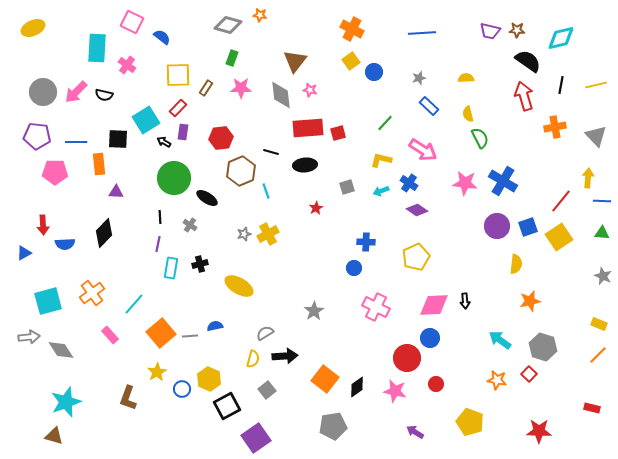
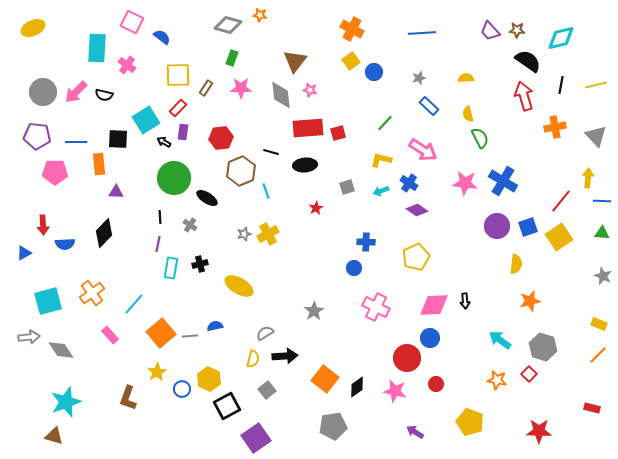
purple trapezoid at (490, 31): rotated 35 degrees clockwise
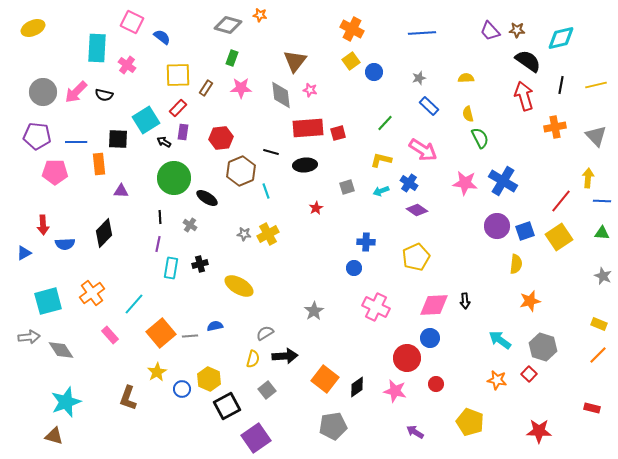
purple triangle at (116, 192): moved 5 px right, 1 px up
blue square at (528, 227): moved 3 px left, 4 px down
gray star at (244, 234): rotated 24 degrees clockwise
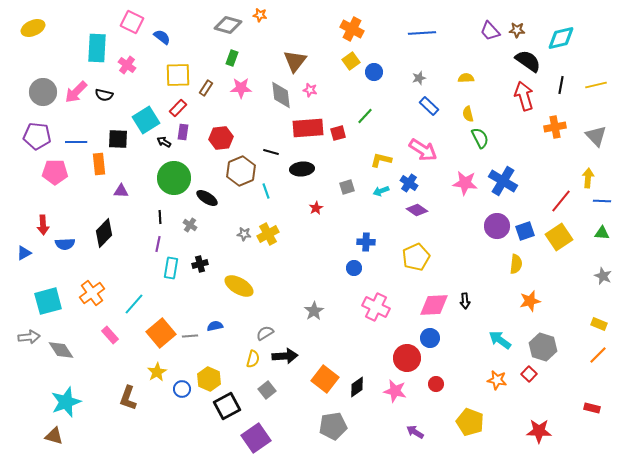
green line at (385, 123): moved 20 px left, 7 px up
black ellipse at (305, 165): moved 3 px left, 4 px down
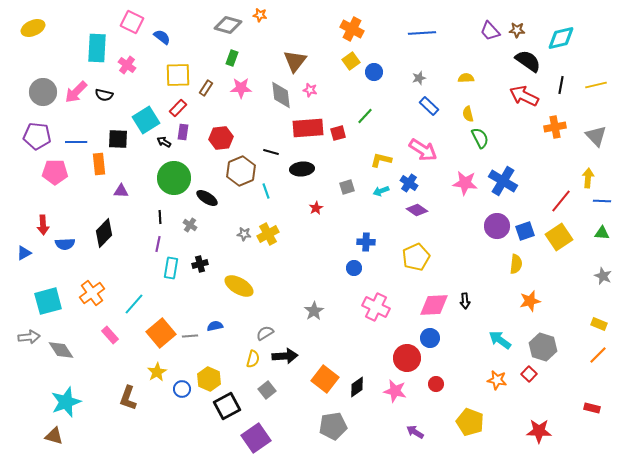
red arrow at (524, 96): rotated 48 degrees counterclockwise
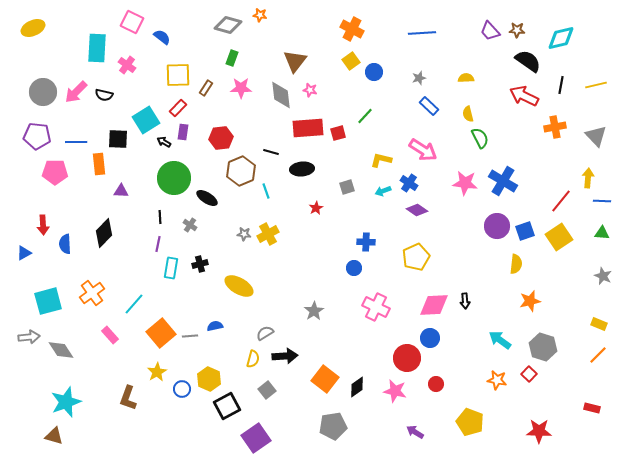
cyan arrow at (381, 191): moved 2 px right
blue semicircle at (65, 244): rotated 90 degrees clockwise
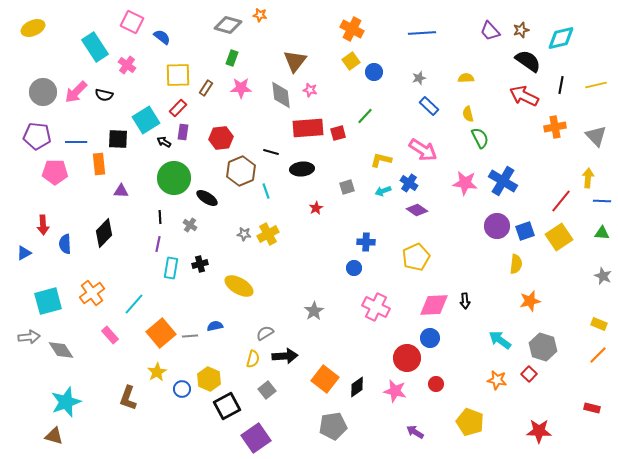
brown star at (517, 30): moved 4 px right; rotated 21 degrees counterclockwise
cyan rectangle at (97, 48): moved 2 px left, 1 px up; rotated 36 degrees counterclockwise
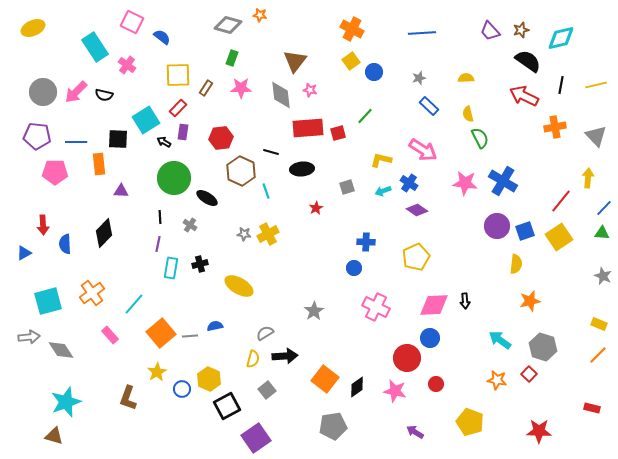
brown hexagon at (241, 171): rotated 12 degrees counterclockwise
blue line at (602, 201): moved 2 px right, 7 px down; rotated 48 degrees counterclockwise
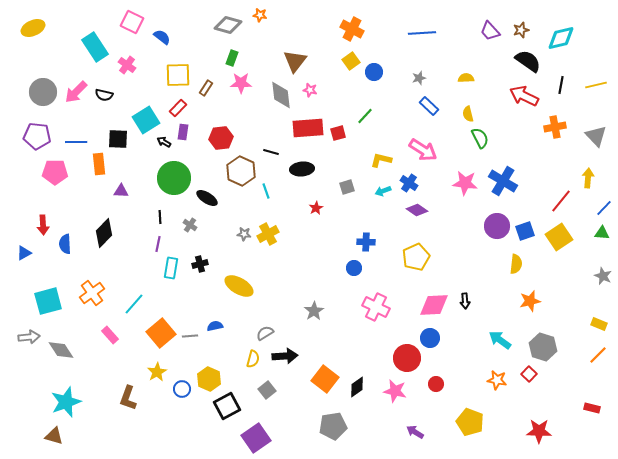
pink star at (241, 88): moved 5 px up
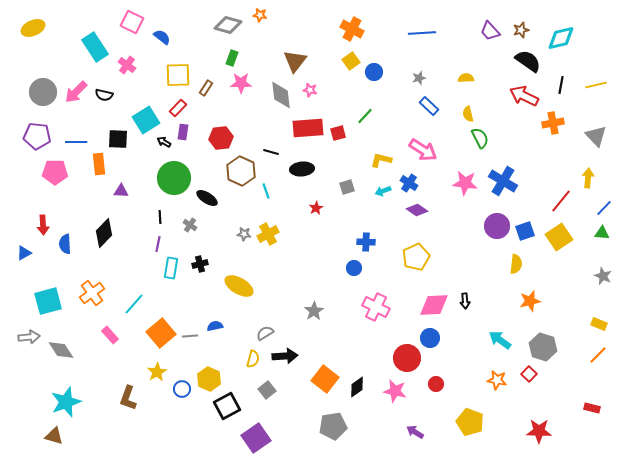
orange cross at (555, 127): moved 2 px left, 4 px up
